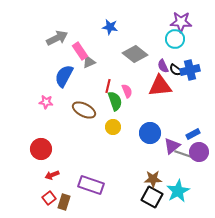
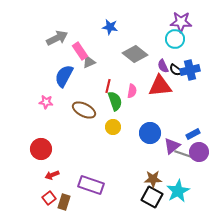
pink semicircle: moved 5 px right; rotated 32 degrees clockwise
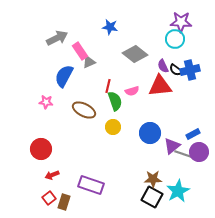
pink semicircle: rotated 64 degrees clockwise
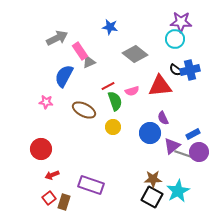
purple semicircle: moved 52 px down
red line: rotated 48 degrees clockwise
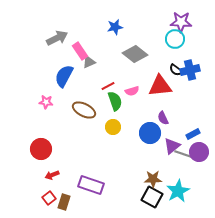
blue star: moved 5 px right; rotated 21 degrees counterclockwise
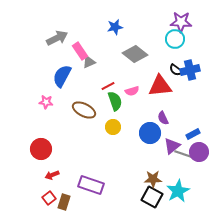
blue semicircle: moved 2 px left
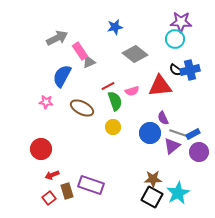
brown ellipse: moved 2 px left, 2 px up
gray line: moved 5 px left, 21 px up
cyan star: moved 2 px down
brown rectangle: moved 3 px right, 11 px up; rotated 35 degrees counterclockwise
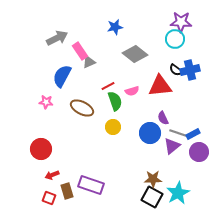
red square: rotated 32 degrees counterclockwise
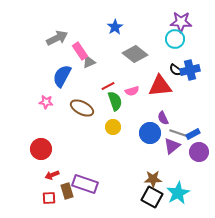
blue star: rotated 21 degrees counterclockwise
purple rectangle: moved 6 px left, 1 px up
red square: rotated 24 degrees counterclockwise
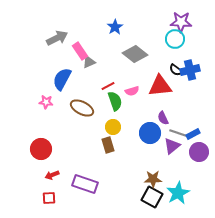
blue semicircle: moved 3 px down
brown rectangle: moved 41 px right, 46 px up
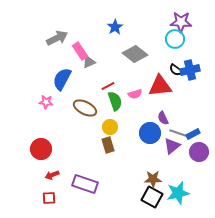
pink semicircle: moved 3 px right, 3 px down
brown ellipse: moved 3 px right
yellow circle: moved 3 px left
cyan star: rotated 15 degrees clockwise
